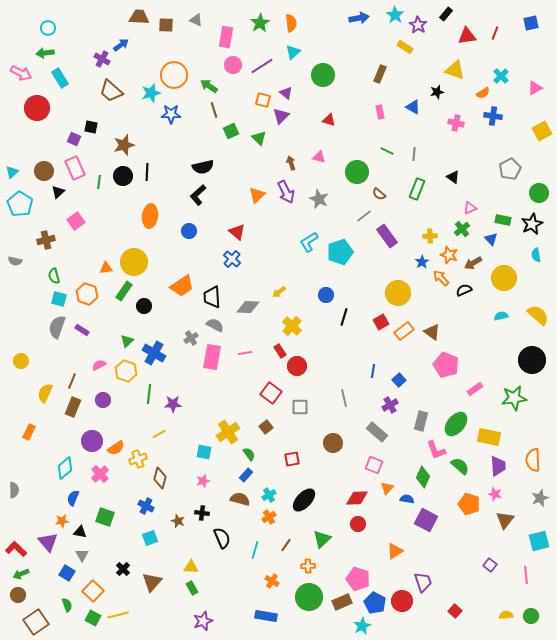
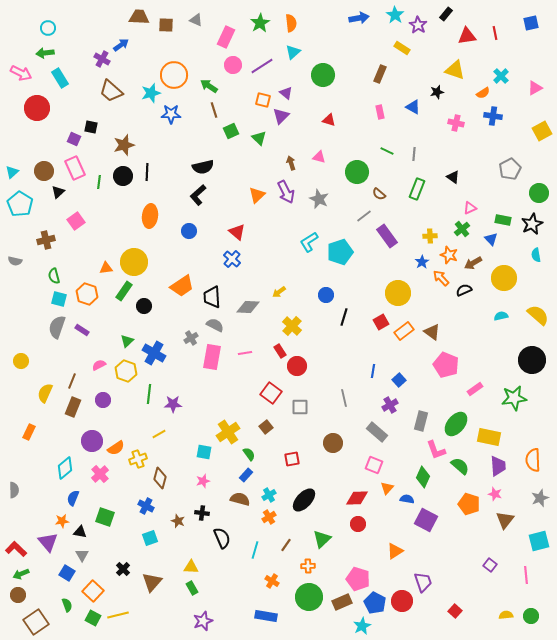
red line at (495, 33): rotated 32 degrees counterclockwise
pink rectangle at (226, 37): rotated 15 degrees clockwise
yellow rectangle at (405, 47): moved 3 px left, 1 px down
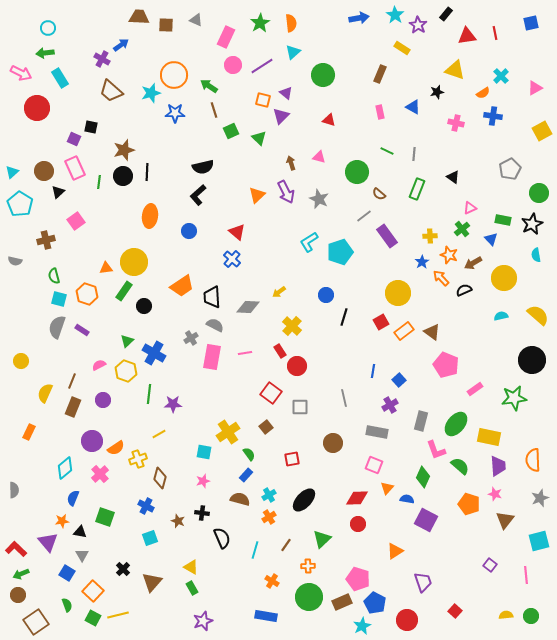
blue star at (171, 114): moved 4 px right, 1 px up
brown star at (124, 145): moved 5 px down
gray rectangle at (377, 432): rotated 30 degrees counterclockwise
yellow triangle at (191, 567): rotated 28 degrees clockwise
red circle at (402, 601): moved 5 px right, 19 px down
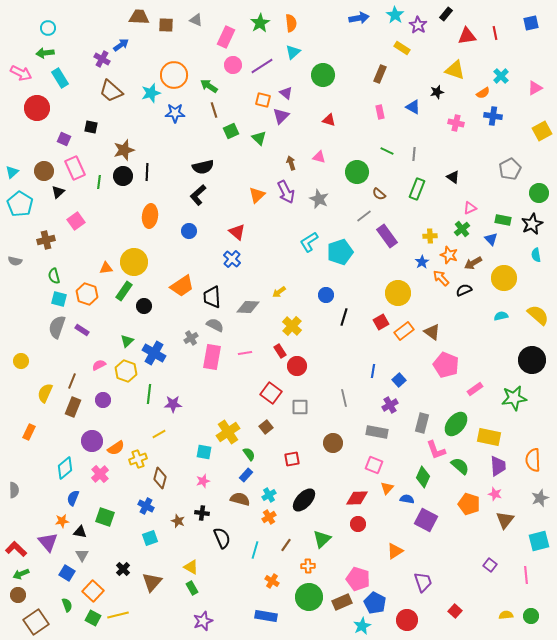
purple square at (74, 139): moved 10 px left
gray rectangle at (421, 421): moved 1 px right, 2 px down
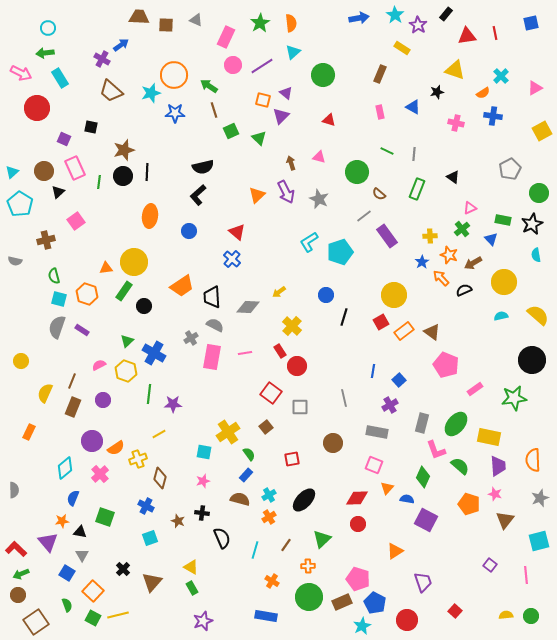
yellow circle at (504, 278): moved 4 px down
yellow circle at (398, 293): moved 4 px left, 2 px down
